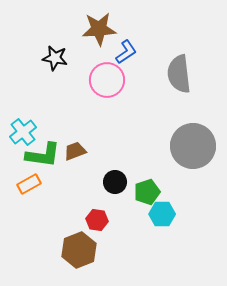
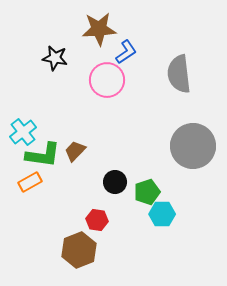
brown trapezoid: rotated 25 degrees counterclockwise
orange rectangle: moved 1 px right, 2 px up
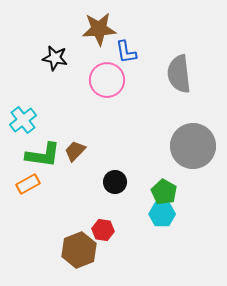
blue L-shape: rotated 115 degrees clockwise
cyan cross: moved 12 px up
orange rectangle: moved 2 px left, 2 px down
green pentagon: moved 17 px right; rotated 25 degrees counterclockwise
red hexagon: moved 6 px right, 10 px down
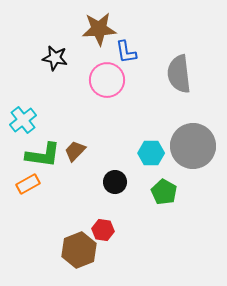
cyan hexagon: moved 11 px left, 61 px up
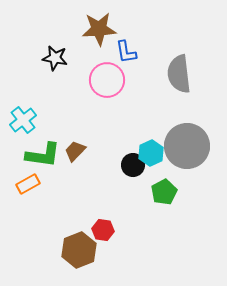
gray circle: moved 6 px left
cyan hexagon: rotated 25 degrees counterclockwise
black circle: moved 18 px right, 17 px up
green pentagon: rotated 15 degrees clockwise
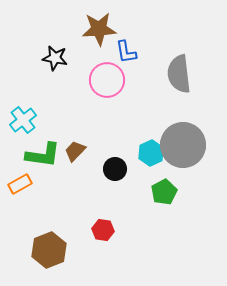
gray circle: moved 4 px left, 1 px up
black circle: moved 18 px left, 4 px down
orange rectangle: moved 8 px left
brown hexagon: moved 30 px left
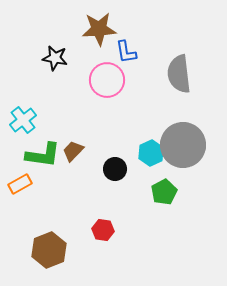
brown trapezoid: moved 2 px left
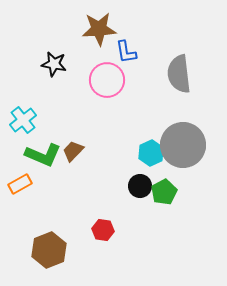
black star: moved 1 px left, 6 px down
green L-shape: rotated 15 degrees clockwise
black circle: moved 25 px right, 17 px down
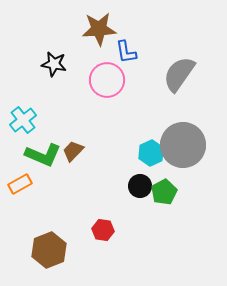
gray semicircle: rotated 42 degrees clockwise
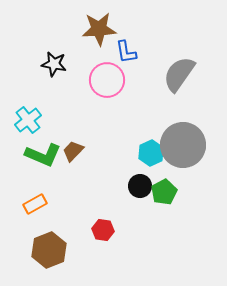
cyan cross: moved 5 px right
orange rectangle: moved 15 px right, 20 px down
